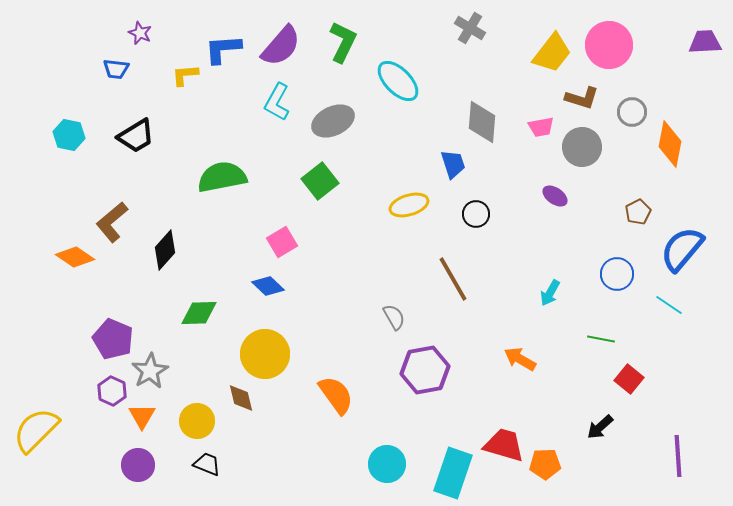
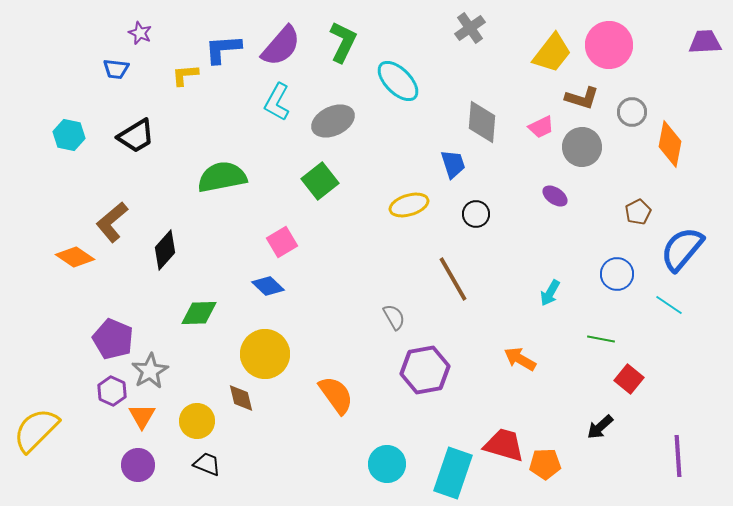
gray cross at (470, 28): rotated 24 degrees clockwise
pink trapezoid at (541, 127): rotated 16 degrees counterclockwise
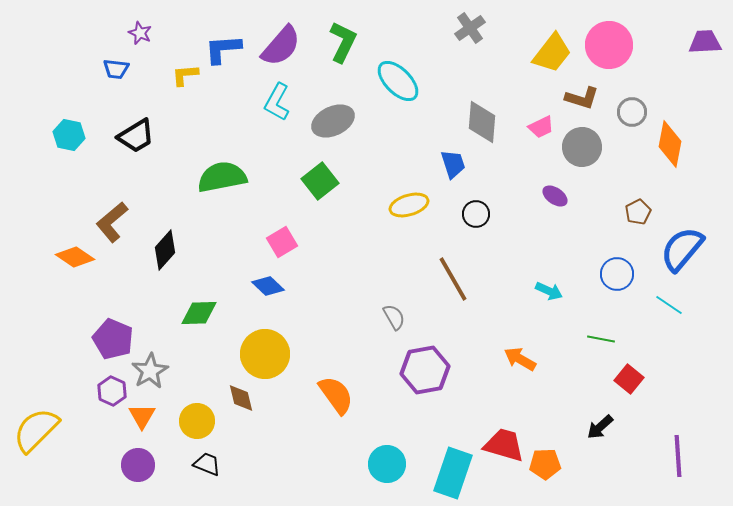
cyan arrow at (550, 293): moved 1 px left, 2 px up; rotated 96 degrees counterclockwise
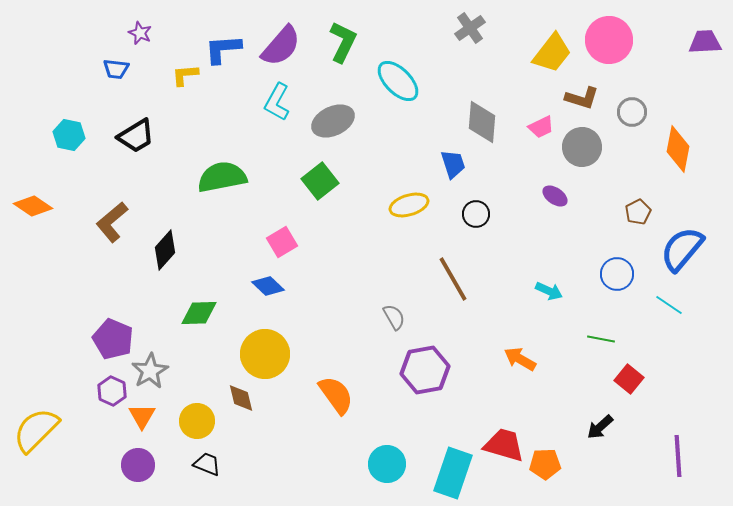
pink circle at (609, 45): moved 5 px up
orange diamond at (670, 144): moved 8 px right, 5 px down
orange diamond at (75, 257): moved 42 px left, 51 px up
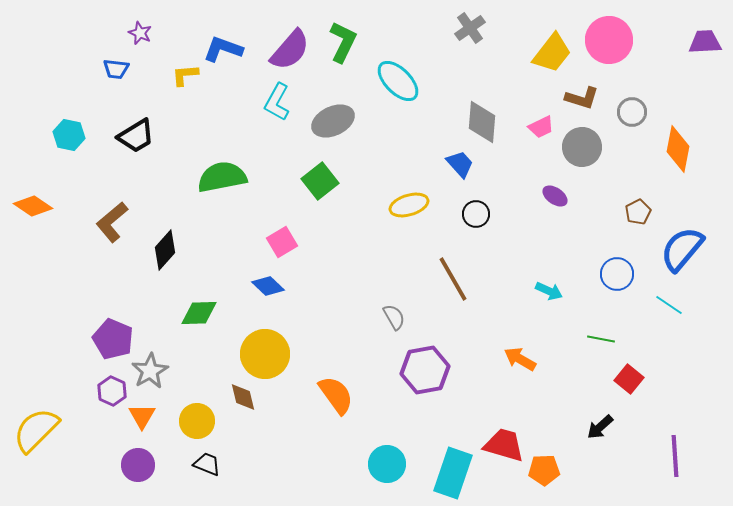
purple semicircle at (281, 46): moved 9 px right, 4 px down
blue L-shape at (223, 49): rotated 24 degrees clockwise
blue trapezoid at (453, 164): moved 7 px right; rotated 24 degrees counterclockwise
brown diamond at (241, 398): moved 2 px right, 1 px up
purple line at (678, 456): moved 3 px left
orange pentagon at (545, 464): moved 1 px left, 6 px down
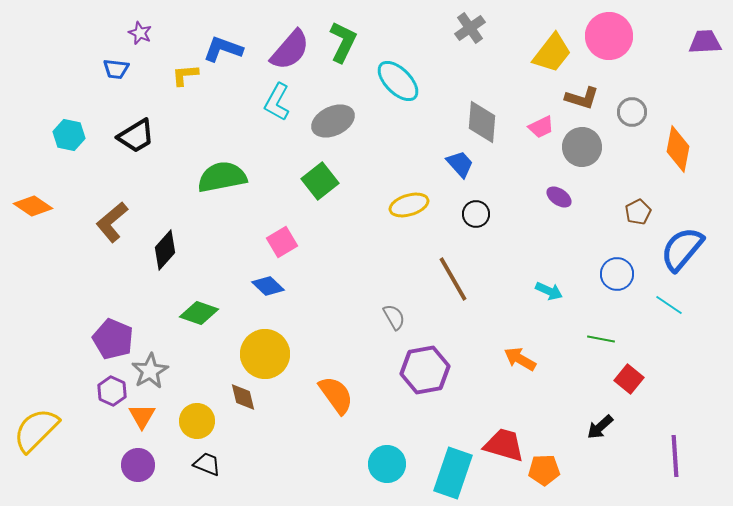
pink circle at (609, 40): moved 4 px up
purple ellipse at (555, 196): moved 4 px right, 1 px down
green diamond at (199, 313): rotated 21 degrees clockwise
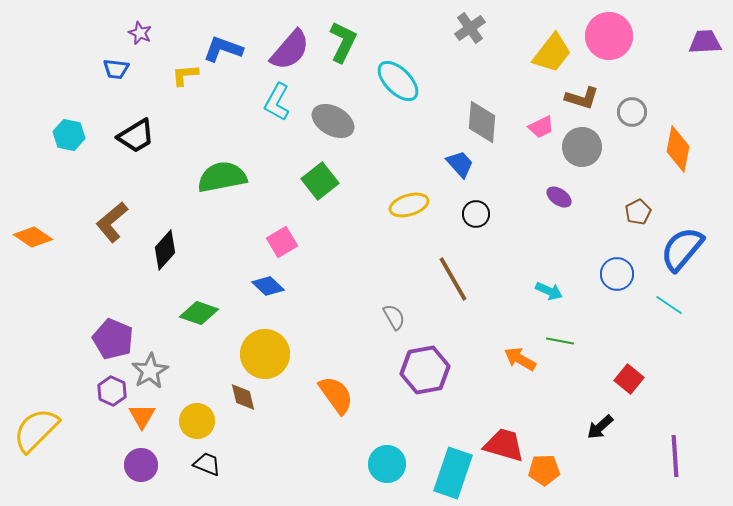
gray ellipse at (333, 121): rotated 54 degrees clockwise
orange diamond at (33, 206): moved 31 px down
green line at (601, 339): moved 41 px left, 2 px down
purple circle at (138, 465): moved 3 px right
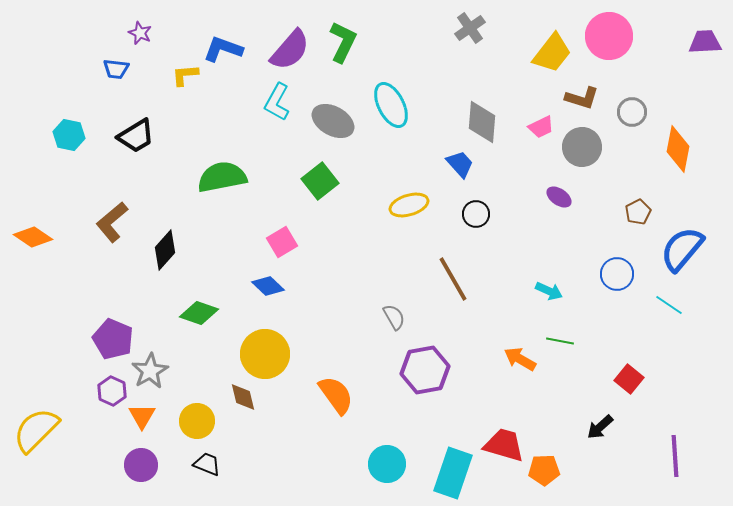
cyan ellipse at (398, 81): moved 7 px left, 24 px down; rotated 18 degrees clockwise
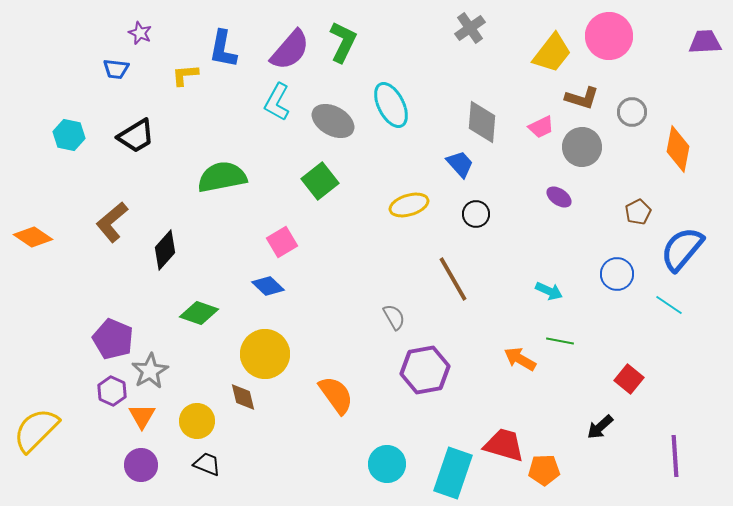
blue L-shape at (223, 49): rotated 99 degrees counterclockwise
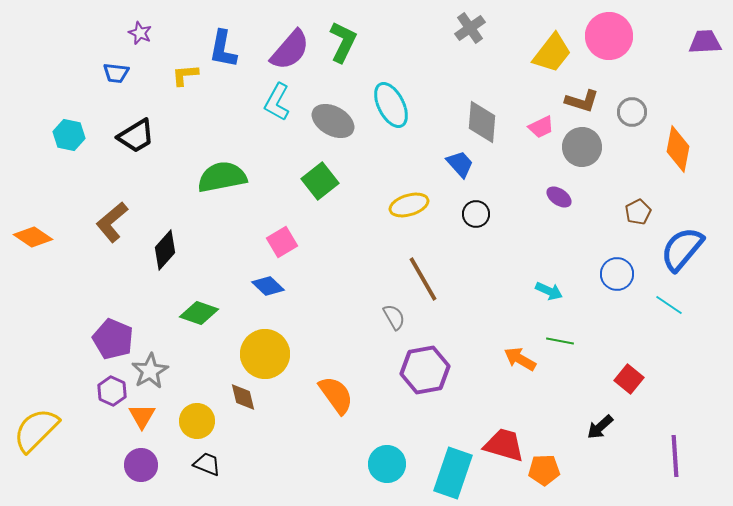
blue trapezoid at (116, 69): moved 4 px down
brown L-shape at (582, 98): moved 3 px down
brown line at (453, 279): moved 30 px left
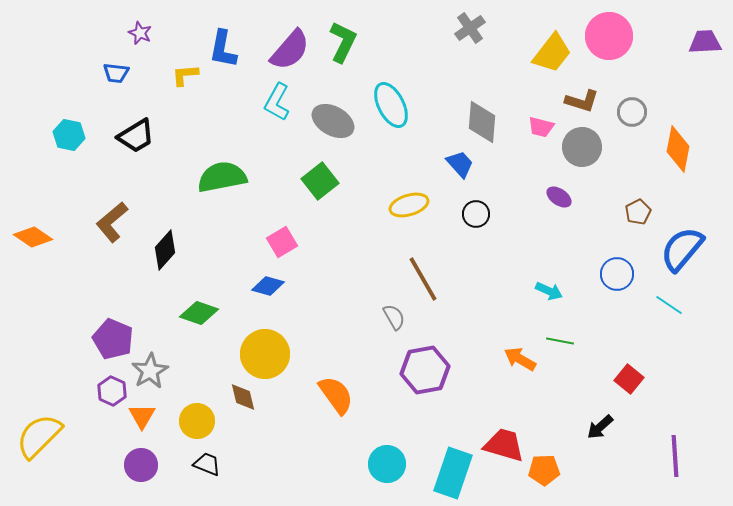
pink trapezoid at (541, 127): rotated 40 degrees clockwise
blue diamond at (268, 286): rotated 28 degrees counterclockwise
yellow semicircle at (36, 430): moved 3 px right, 6 px down
